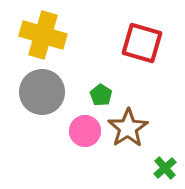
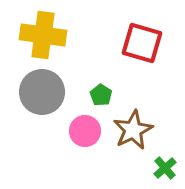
yellow cross: rotated 9 degrees counterclockwise
brown star: moved 5 px right, 2 px down; rotated 6 degrees clockwise
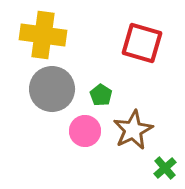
gray circle: moved 10 px right, 3 px up
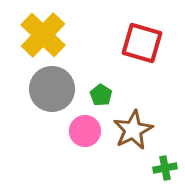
yellow cross: rotated 36 degrees clockwise
green cross: rotated 30 degrees clockwise
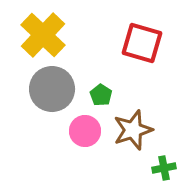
brown star: rotated 9 degrees clockwise
green cross: moved 1 px left
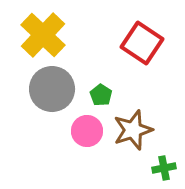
red square: rotated 18 degrees clockwise
pink circle: moved 2 px right
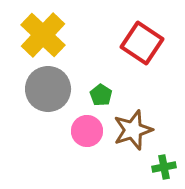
gray circle: moved 4 px left
green cross: moved 1 px up
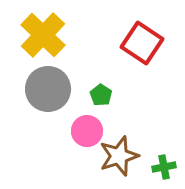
brown star: moved 14 px left, 26 px down
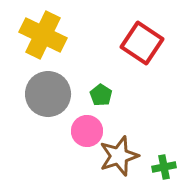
yellow cross: rotated 18 degrees counterclockwise
gray circle: moved 5 px down
